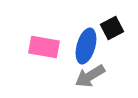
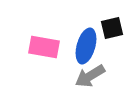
black square: rotated 15 degrees clockwise
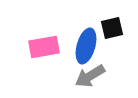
pink rectangle: rotated 20 degrees counterclockwise
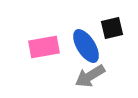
blue ellipse: rotated 48 degrees counterclockwise
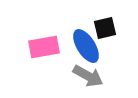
black square: moved 7 px left
gray arrow: moved 2 px left; rotated 120 degrees counterclockwise
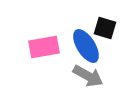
black square: rotated 30 degrees clockwise
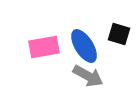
black square: moved 14 px right, 6 px down
blue ellipse: moved 2 px left
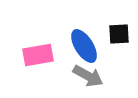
black square: rotated 20 degrees counterclockwise
pink rectangle: moved 6 px left, 8 px down
